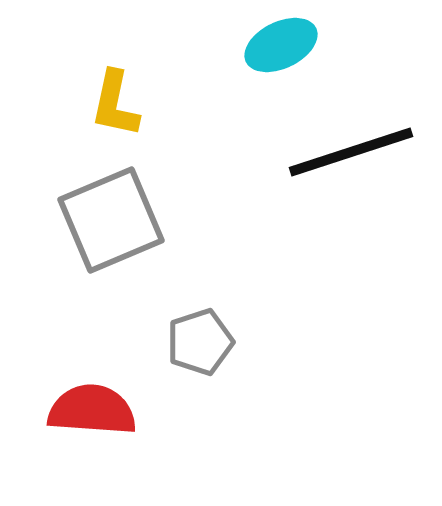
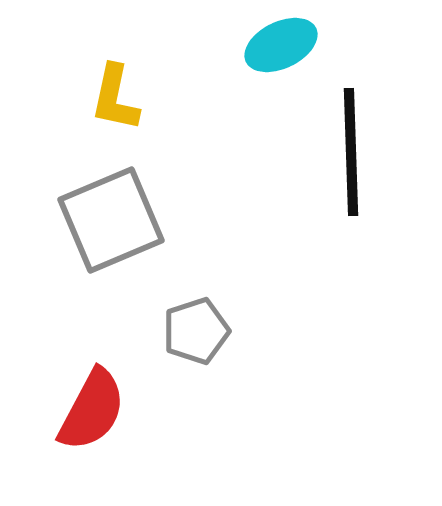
yellow L-shape: moved 6 px up
black line: rotated 74 degrees counterclockwise
gray pentagon: moved 4 px left, 11 px up
red semicircle: rotated 114 degrees clockwise
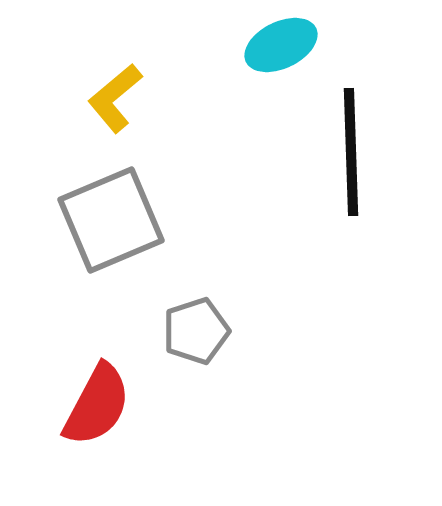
yellow L-shape: rotated 38 degrees clockwise
red semicircle: moved 5 px right, 5 px up
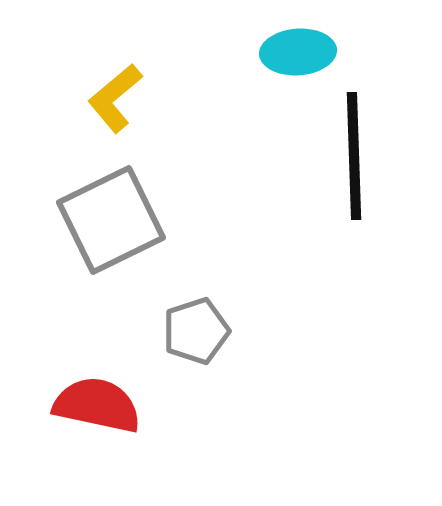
cyan ellipse: moved 17 px right, 7 px down; rotated 22 degrees clockwise
black line: moved 3 px right, 4 px down
gray square: rotated 3 degrees counterclockwise
red semicircle: rotated 106 degrees counterclockwise
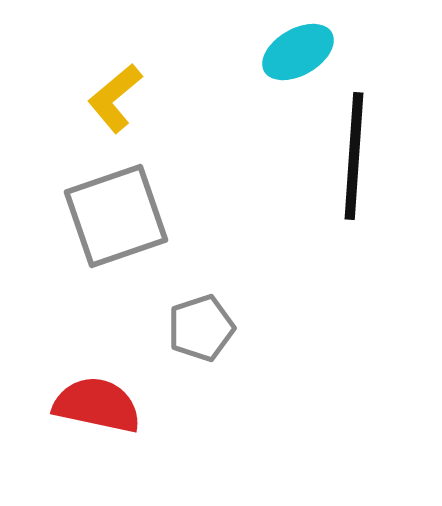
cyan ellipse: rotated 26 degrees counterclockwise
black line: rotated 6 degrees clockwise
gray square: moved 5 px right, 4 px up; rotated 7 degrees clockwise
gray pentagon: moved 5 px right, 3 px up
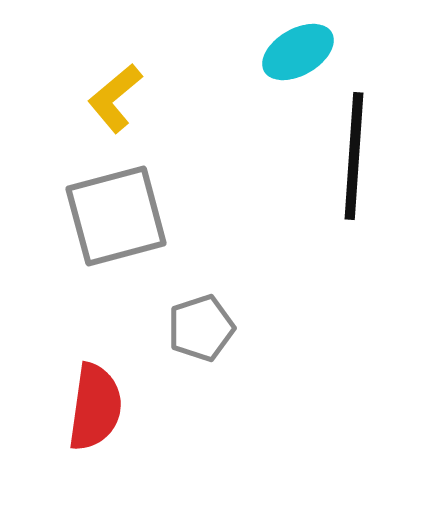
gray square: rotated 4 degrees clockwise
red semicircle: moved 2 px left, 2 px down; rotated 86 degrees clockwise
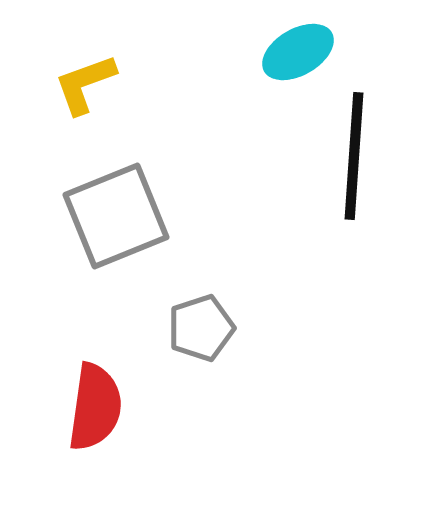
yellow L-shape: moved 30 px left, 14 px up; rotated 20 degrees clockwise
gray square: rotated 7 degrees counterclockwise
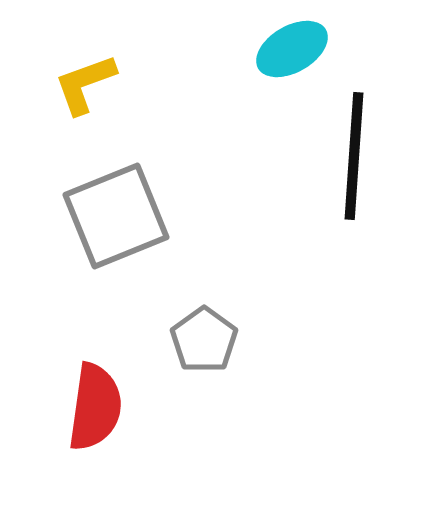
cyan ellipse: moved 6 px left, 3 px up
gray pentagon: moved 3 px right, 12 px down; rotated 18 degrees counterclockwise
